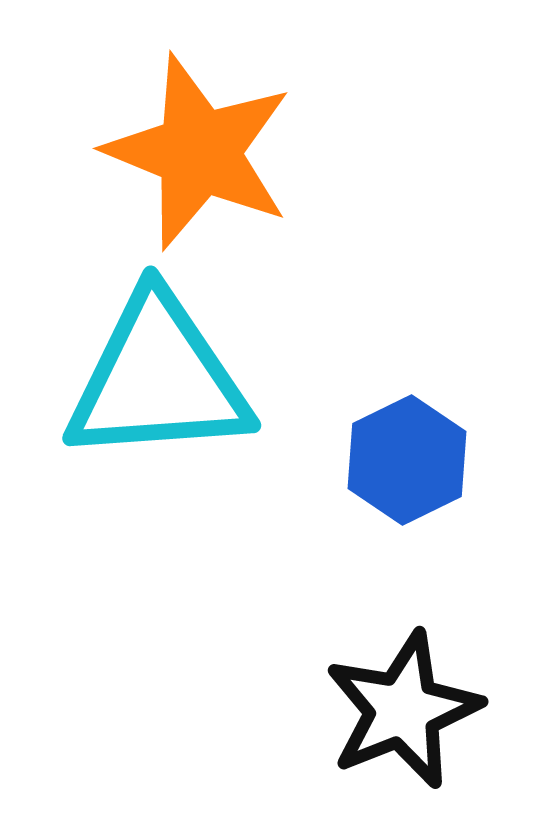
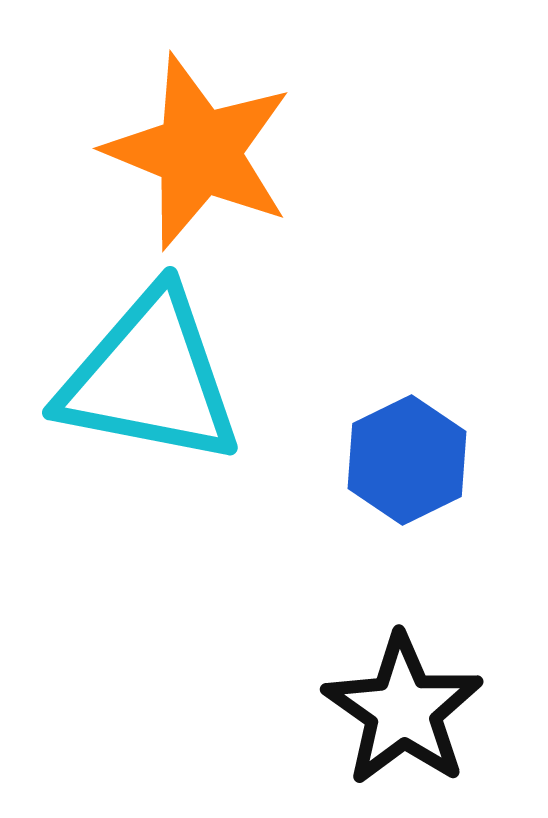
cyan triangle: moved 8 px left, 1 px up; rotated 15 degrees clockwise
black star: rotated 15 degrees counterclockwise
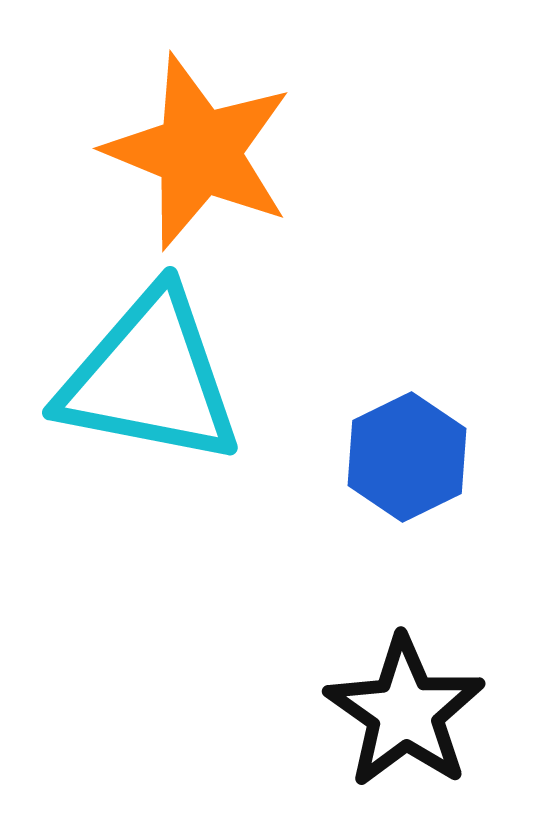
blue hexagon: moved 3 px up
black star: moved 2 px right, 2 px down
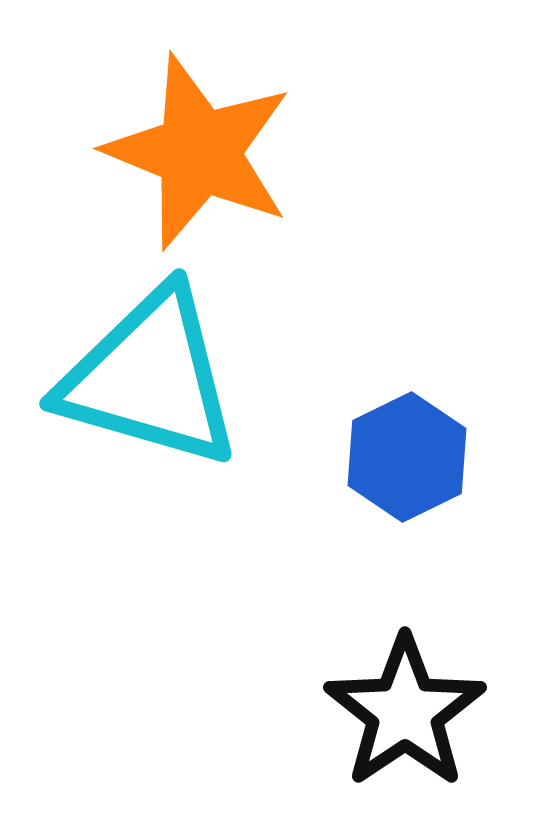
cyan triangle: rotated 5 degrees clockwise
black star: rotated 3 degrees clockwise
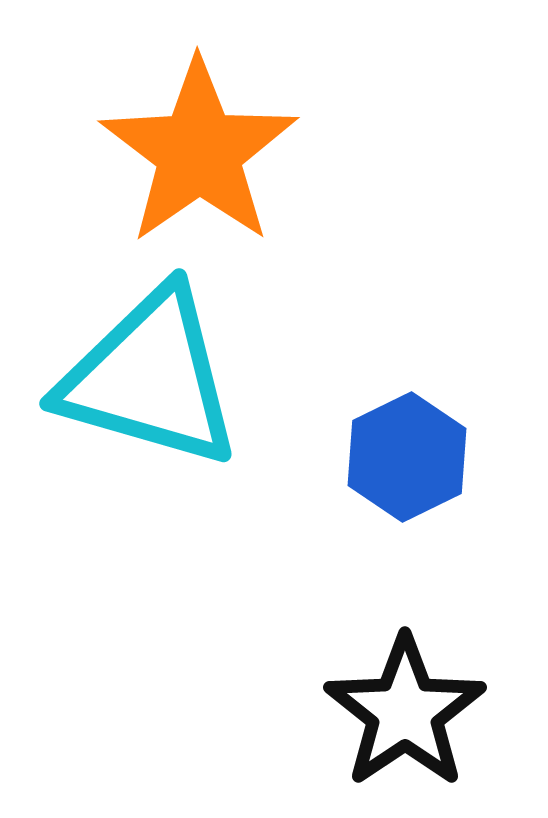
orange star: rotated 15 degrees clockwise
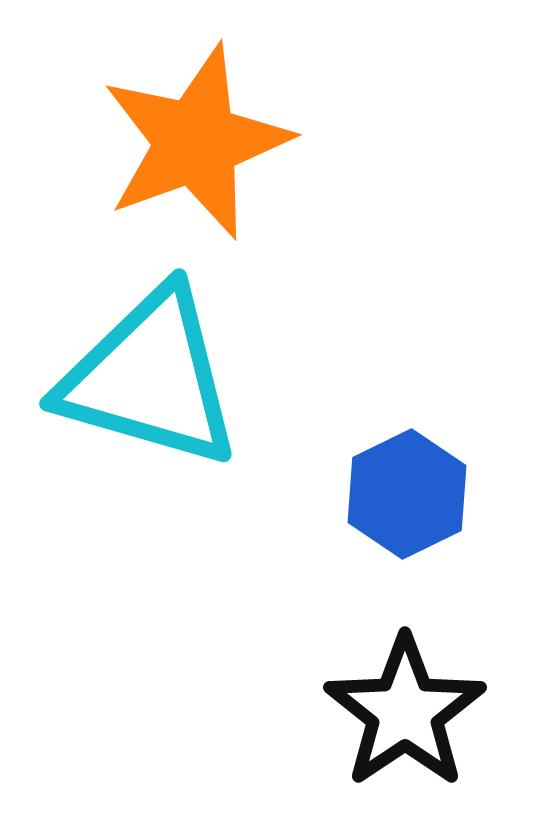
orange star: moved 3 px left, 10 px up; rotated 15 degrees clockwise
blue hexagon: moved 37 px down
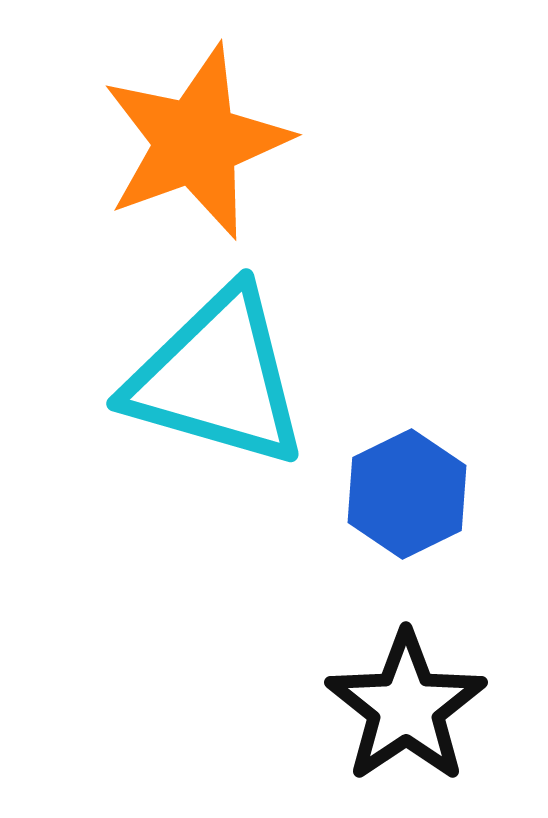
cyan triangle: moved 67 px right
black star: moved 1 px right, 5 px up
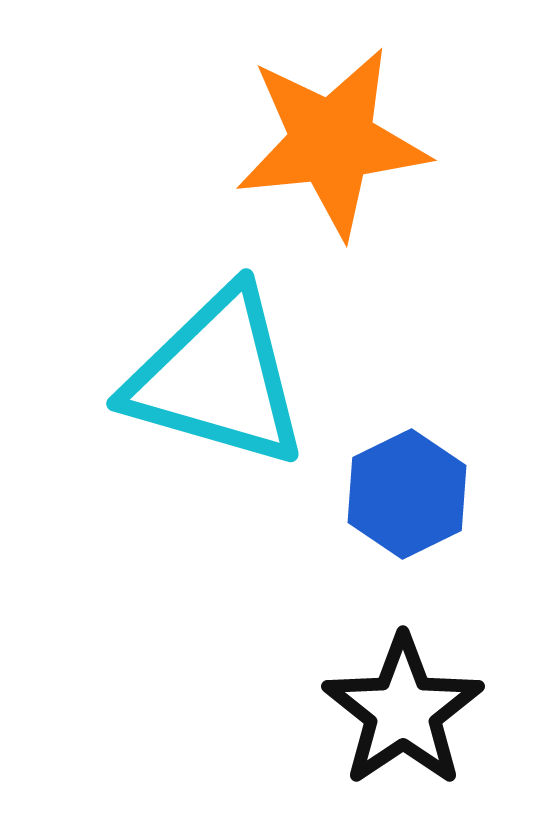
orange star: moved 136 px right; rotated 14 degrees clockwise
black star: moved 3 px left, 4 px down
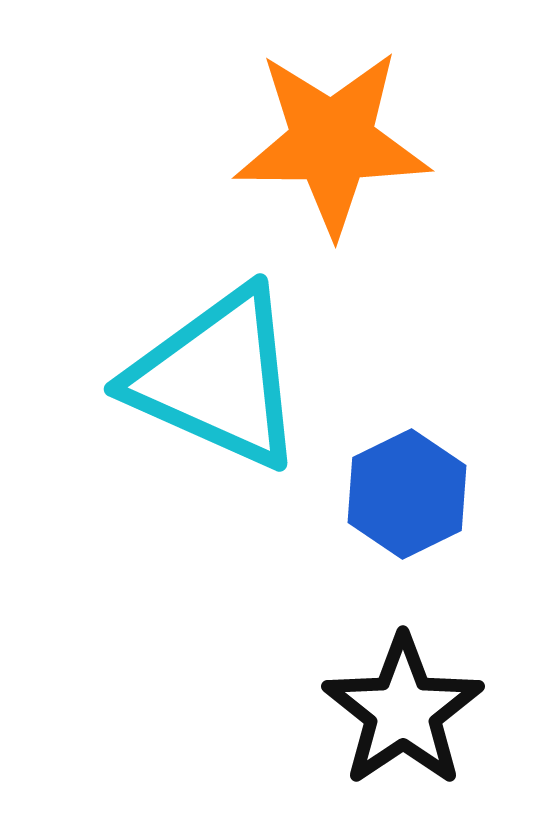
orange star: rotated 6 degrees clockwise
cyan triangle: rotated 8 degrees clockwise
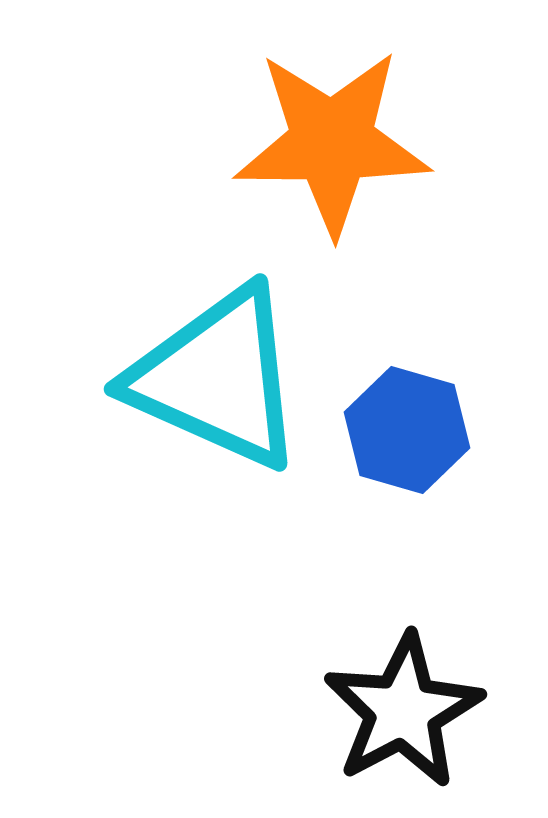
blue hexagon: moved 64 px up; rotated 18 degrees counterclockwise
black star: rotated 6 degrees clockwise
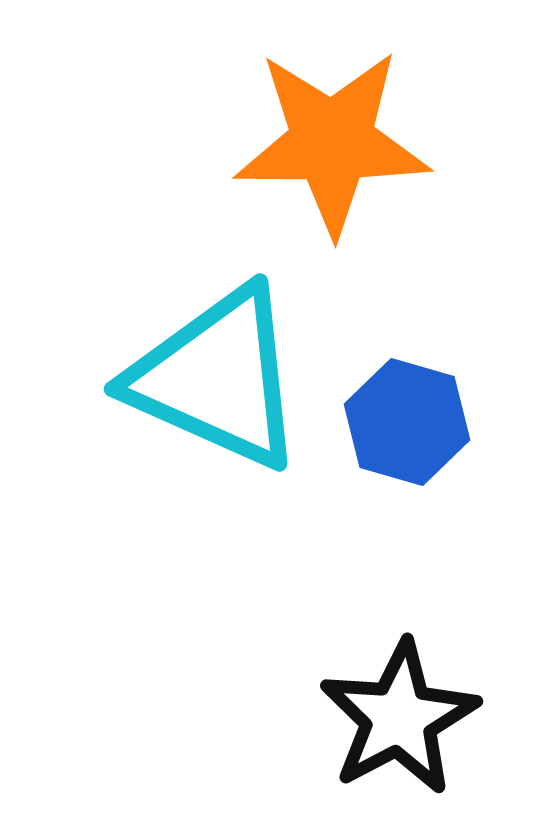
blue hexagon: moved 8 px up
black star: moved 4 px left, 7 px down
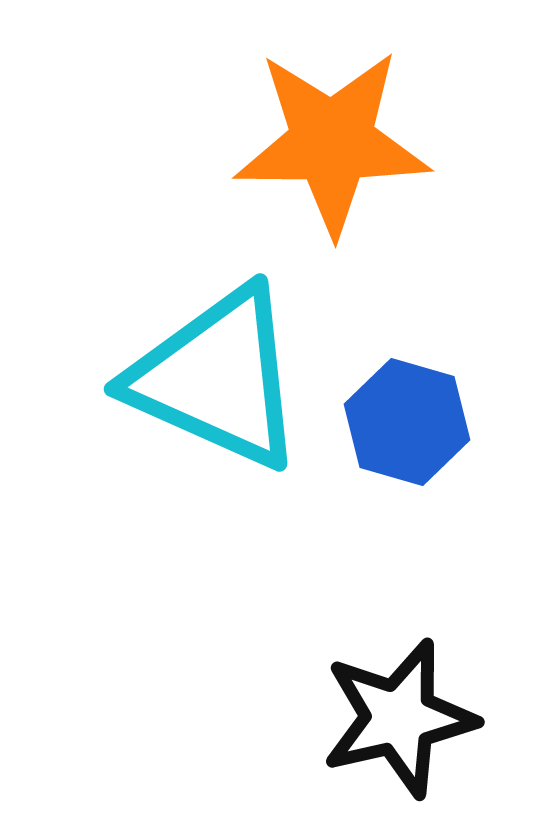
black star: rotated 15 degrees clockwise
